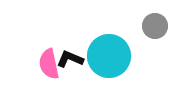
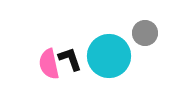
gray circle: moved 10 px left, 7 px down
black L-shape: rotated 48 degrees clockwise
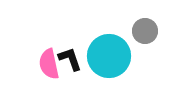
gray circle: moved 2 px up
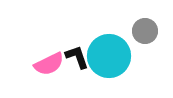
black L-shape: moved 7 px right, 2 px up
pink semicircle: rotated 104 degrees counterclockwise
